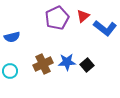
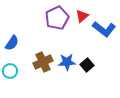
red triangle: moved 1 px left
blue L-shape: moved 1 px left, 1 px down
blue semicircle: moved 6 px down; rotated 42 degrees counterclockwise
brown cross: moved 2 px up
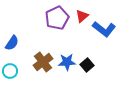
brown cross: rotated 12 degrees counterclockwise
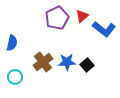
blue semicircle: rotated 21 degrees counterclockwise
cyan circle: moved 5 px right, 6 px down
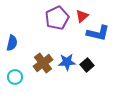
blue L-shape: moved 6 px left, 4 px down; rotated 25 degrees counterclockwise
brown cross: moved 1 px down
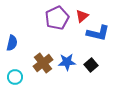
black square: moved 4 px right
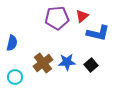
purple pentagon: rotated 20 degrees clockwise
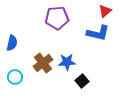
red triangle: moved 23 px right, 5 px up
black square: moved 9 px left, 16 px down
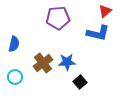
purple pentagon: moved 1 px right
blue semicircle: moved 2 px right, 1 px down
black square: moved 2 px left, 1 px down
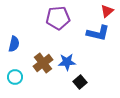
red triangle: moved 2 px right
